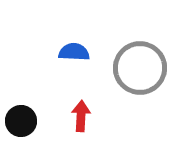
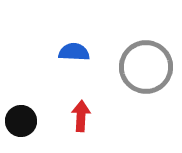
gray circle: moved 6 px right, 1 px up
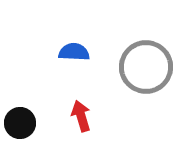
red arrow: rotated 20 degrees counterclockwise
black circle: moved 1 px left, 2 px down
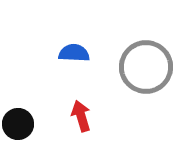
blue semicircle: moved 1 px down
black circle: moved 2 px left, 1 px down
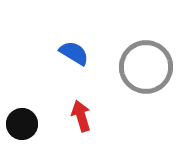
blue semicircle: rotated 28 degrees clockwise
black circle: moved 4 px right
